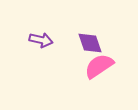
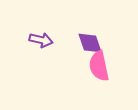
pink semicircle: rotated 68 degrees counterclockwise
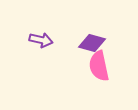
purple diamond: moved 2 px right; rotated 56 degrees counterclockwise
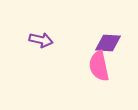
purple diamond: moved 16 px right; rotated 12 degrees counterclockwise
